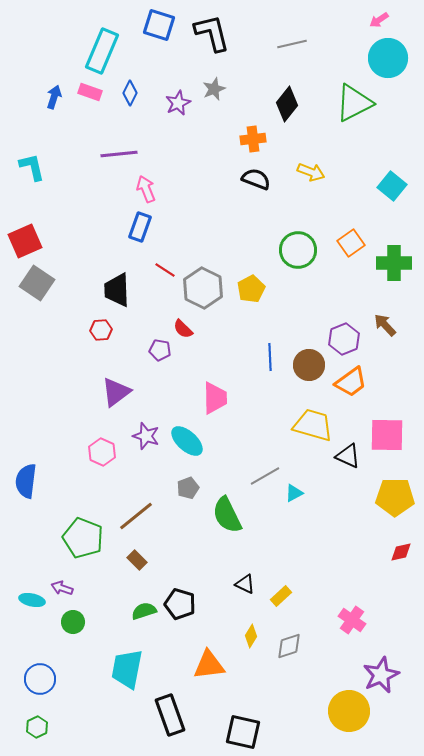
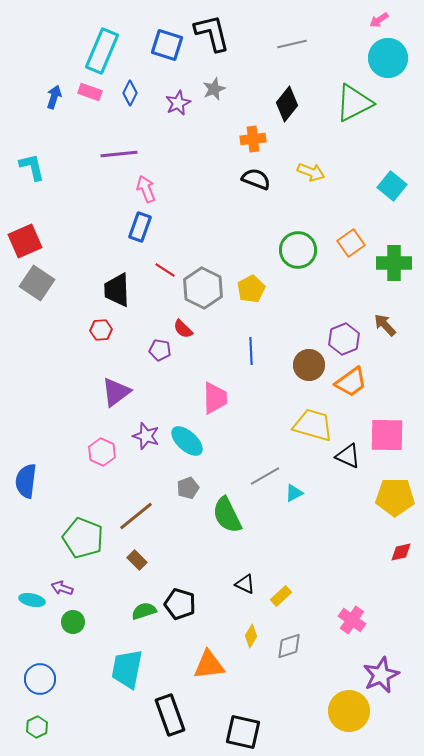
blue square at (159, 25): moved 8 px right, 20 px down
blue line at (270, 357): moved 19 px left, 6 px up
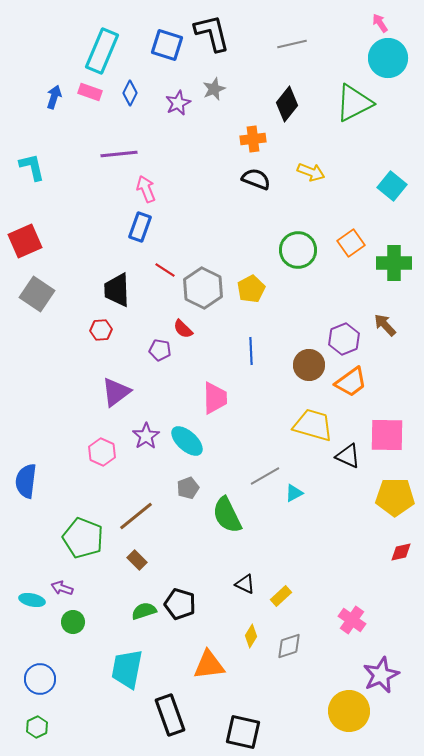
pink arrow at (379, 20): moved 1 px right, 3 px down; rotated 90 degrees clockwise
gray square at (37, 283): moved 11 px down
purple star at (146, 436): rotated 20 degrees clockwise
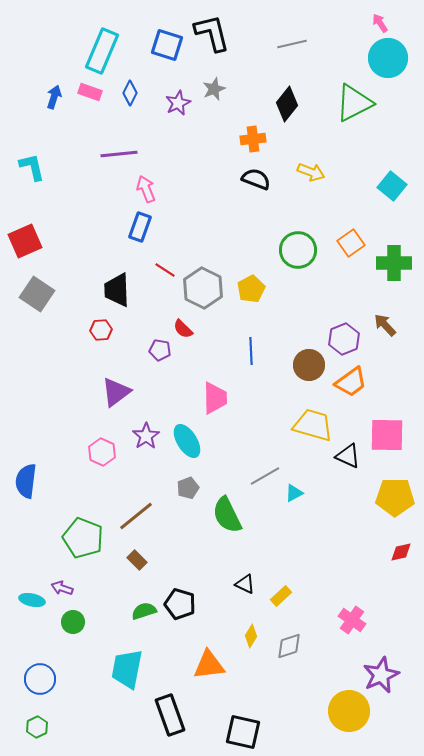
cyan ellipse at (187, 441): rotated 16 degrees clockwise
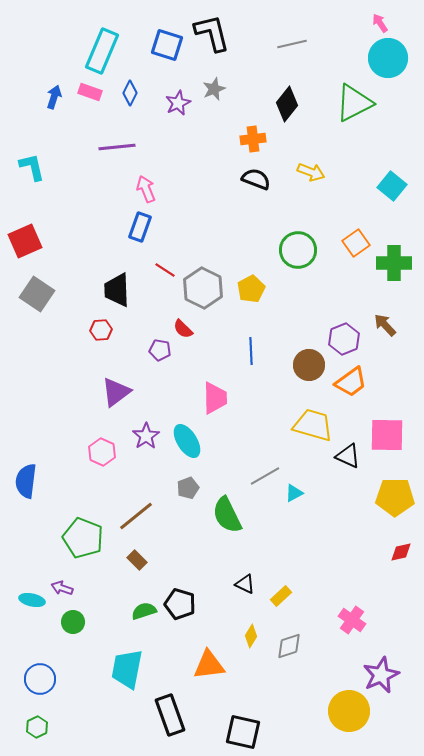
purple line at (119, 154): moved 2 px left, 7 px up
orange square at (351, 243): moved 5 px right
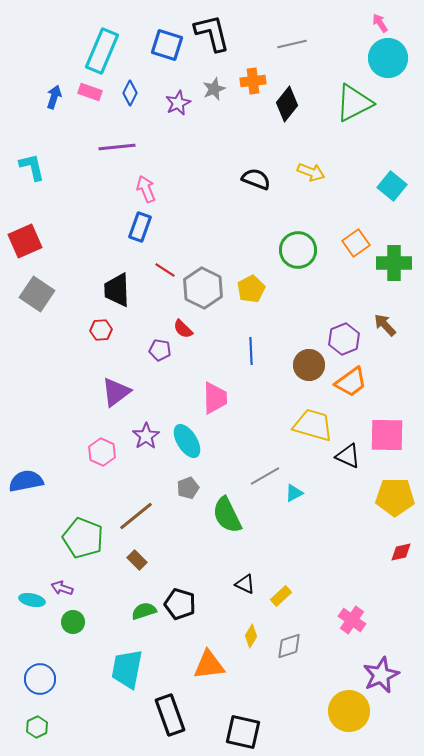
orange cross at (253, 139): moved 58 px up
blue semicircle at (26, 481): rotated 72 degrees clockwise
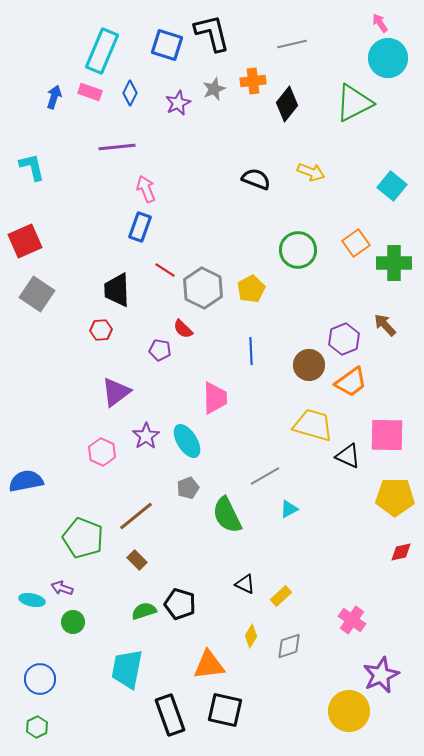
cyan triangle at (294, 493): moved 5 px left, 16 px down
black square at (243, 732): moved 18 px left, 22 px up
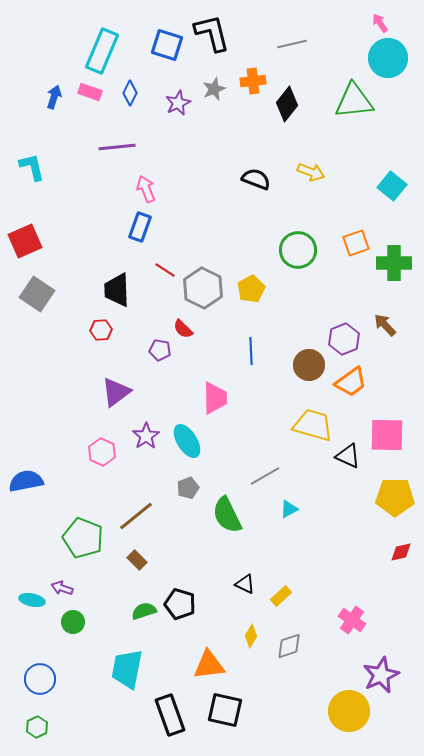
green triangle at (354, 103): moved 2 px up; rotated 21 degrees clockwise
orange square at (356, 243): rotated 16 degrees clockwise
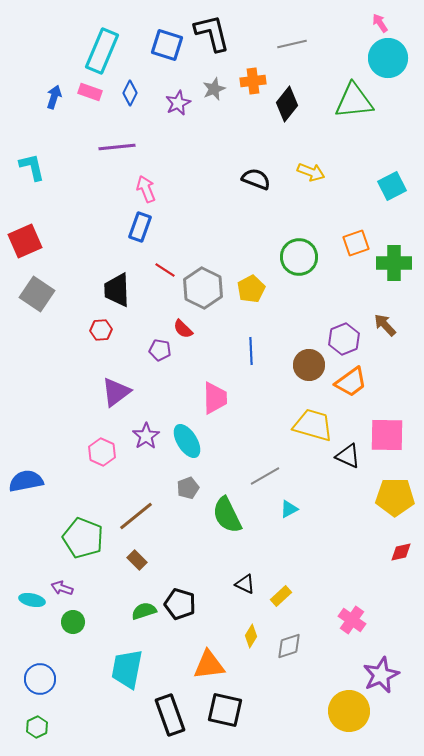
cyan square at (392, 186): rotated 24 degrees clockwise
green circle at (298, 250): moved 1 px right, 7 px down
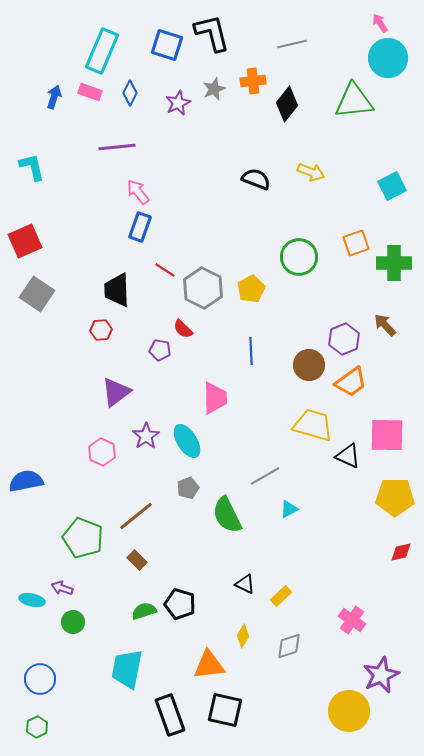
pink arrow at (146, 189): moved 8 px left, 3 px down; rotated 16 degrees counterclockwise
yellow diamond at (251, 636): moved 8 px left
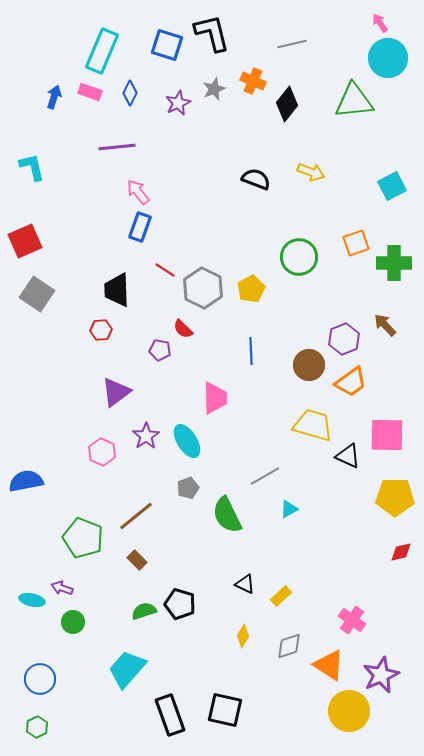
orange cross at (253, 81): rotated 30 degrees clockwise
orange triangle at (209, 665): moved 120 px right; rotated 40 degrees clockwise
cyan trapezoid at (127, 669): rotated 30 degrees clockwise
